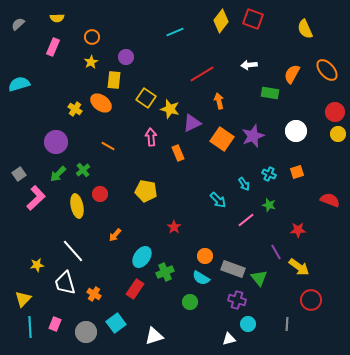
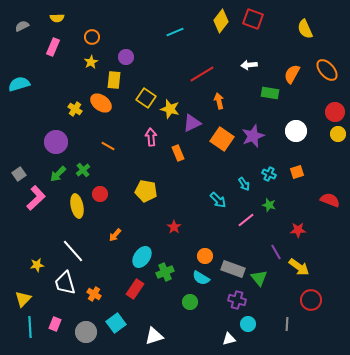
gray semicircle at (18, 24): moved 4 px right, 2 px down; rotated 16 degrees clockwise
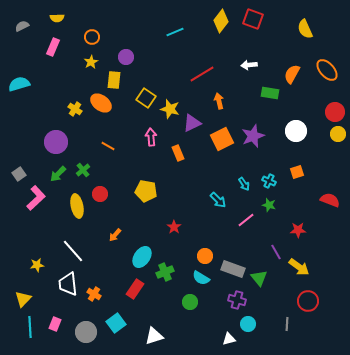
orange square at (222, 139): rotated 30 degrees clockwise
cyan cross at (269, 174): moved 7 px down
white trapezoid at (65, 283): moved 3 px right, 1 px down; rotated 10 degrees clockwise
red circle at (311, 300): moved 3 px left, 1 px down
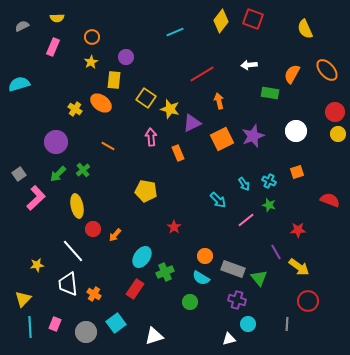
red circle at (100, 194): moved 7 px left, 35 px down
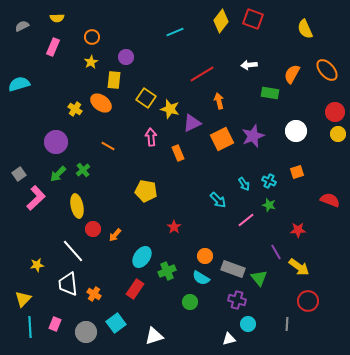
green cross at (165, 272): moved 2 px right, 1 px up
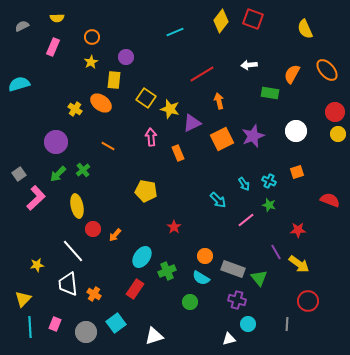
yellow arrow at (299, 267): moved 3 px up
